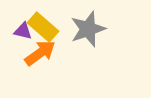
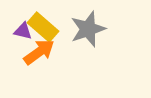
orange arrow: moved 1 px left, 1 px up
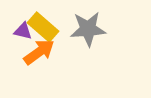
gray star: rotated 15 degrees clockwise
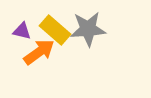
yellow rectangle: moved 12 px right, 3 px down
purple triangle: moved 1 px left
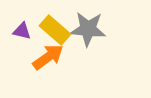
gray star: rotated 9 degrees clockwise
orange arrow: moved 9 px right, 5 px down
